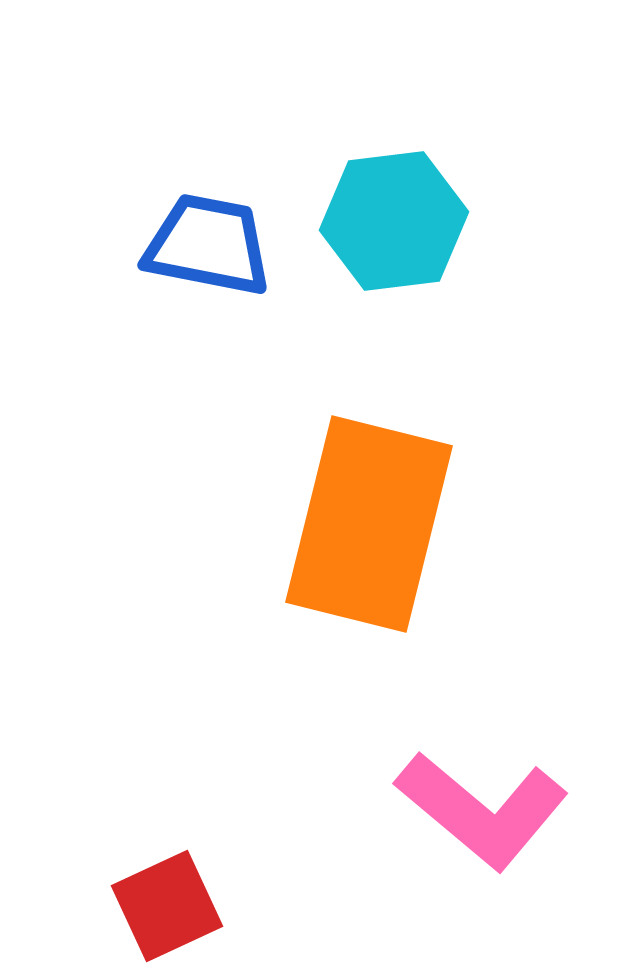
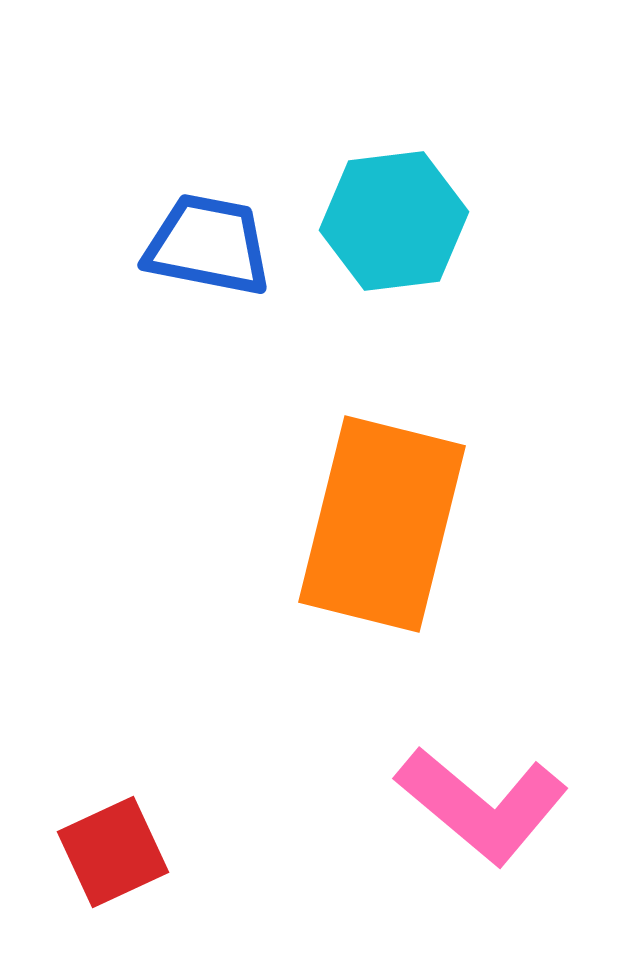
orange rectangle: moved 13 px right
pink L-shape: moved 5 px up
red square: moved 54 px left, 54 px up
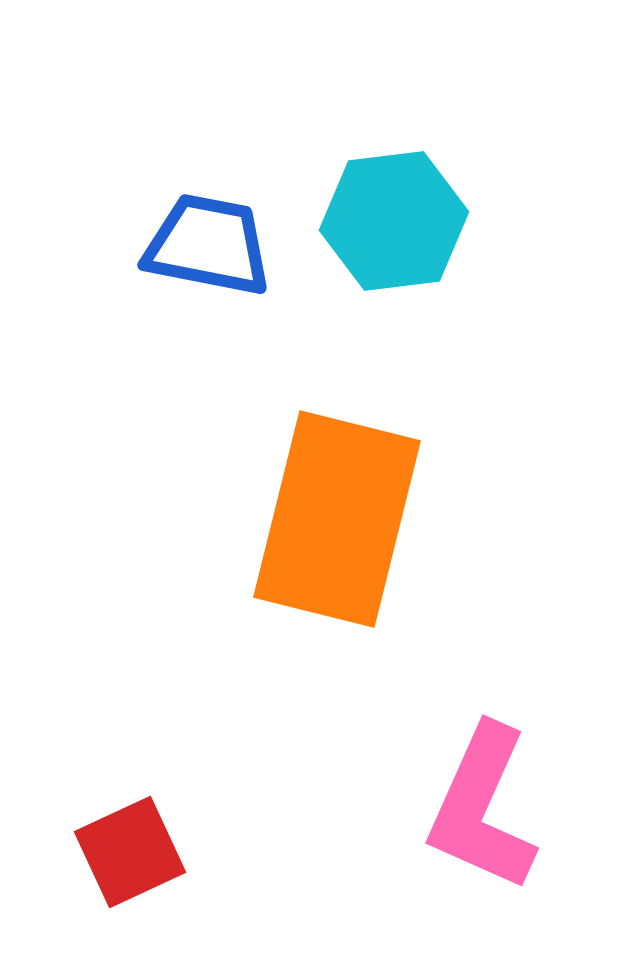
orange rectangle: moved 45 px left, 5 px up
pink L-shape: moved 3 px down; rotated 74 degrees clockwise
red square: moved 17 px right
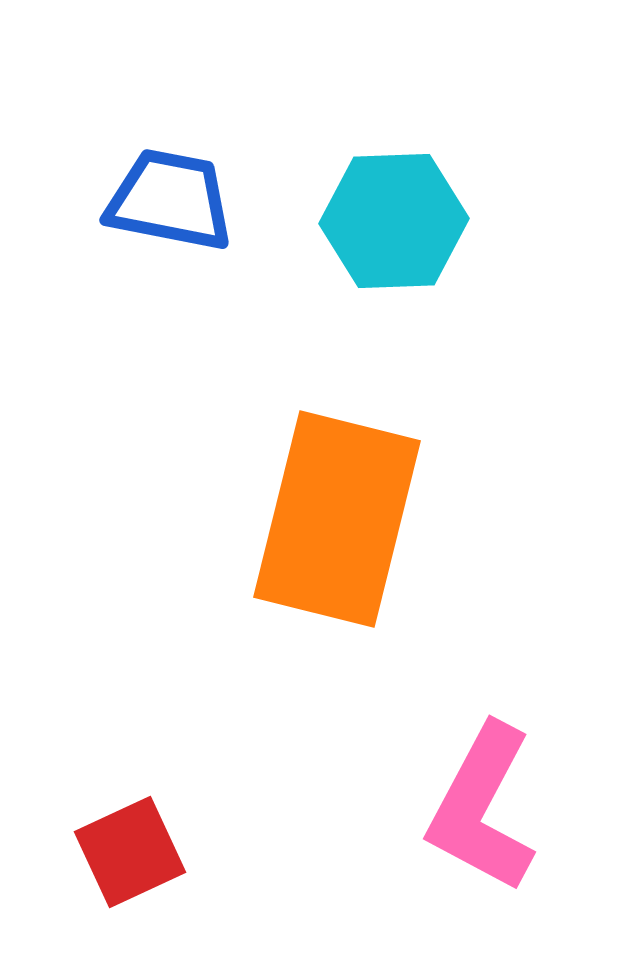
cyan hexagon: rotated 5 degrees clockwise
blue trapezoid: moved 38 px left, 45 px up
pink L-shape: rotated 4 degrees clockwise
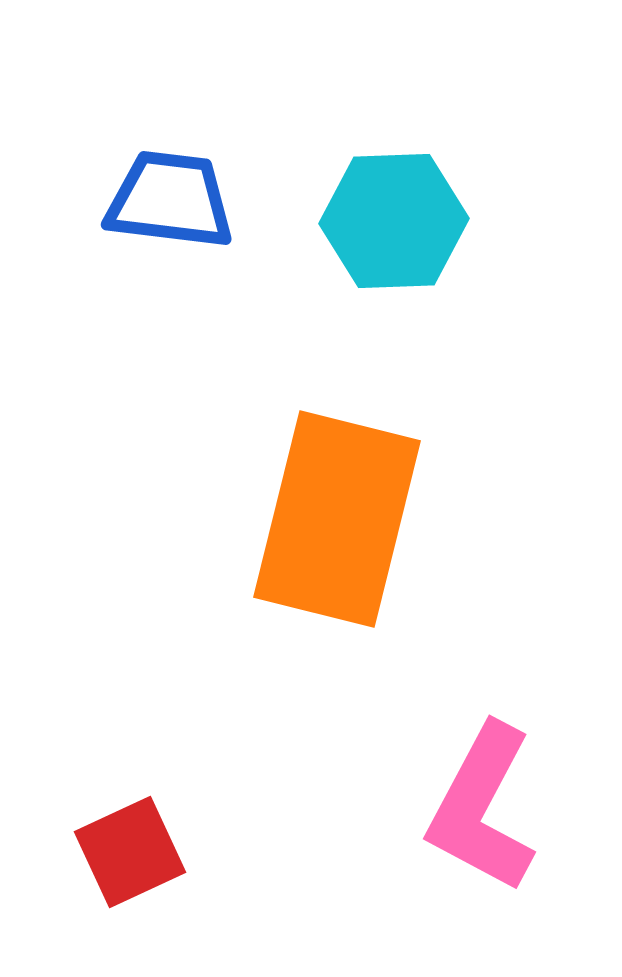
blue trapezoid: rotated 4 degrees counterclockwise
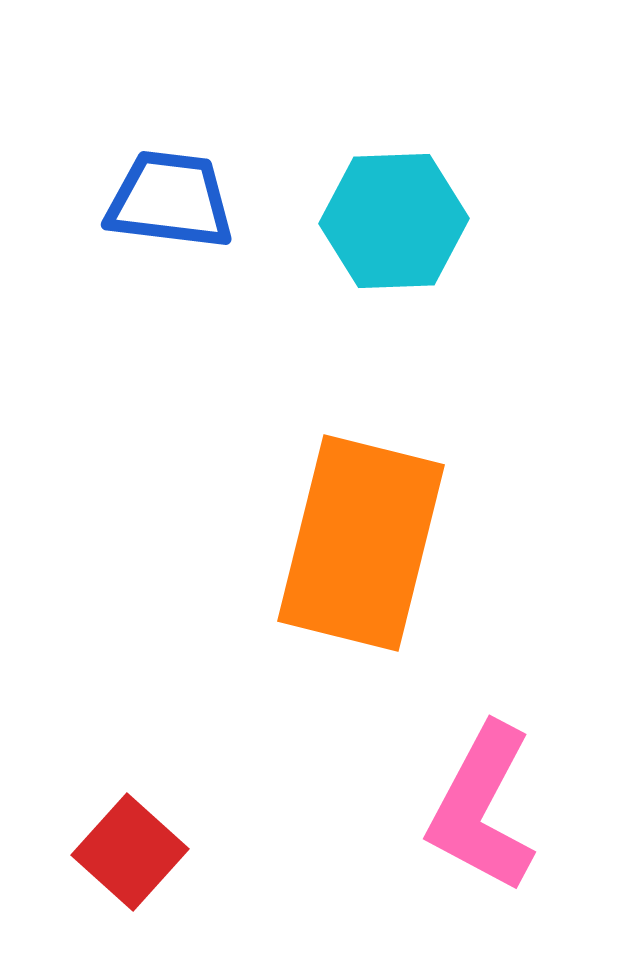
orange rectangle: moved 24 px right, 24 px down
red square: rotated 23 degrees counterclockwise
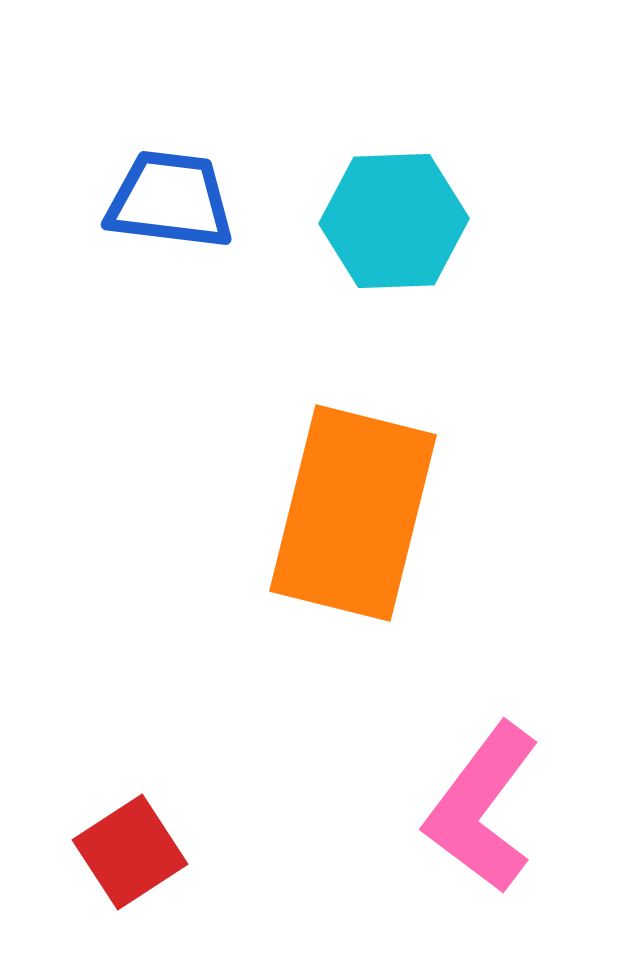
orange rectangle: moved 8 px left, 30 px up
pink L-shape: rotated 9 degrees clockwise
red square: rotated 15 degrees clockwise
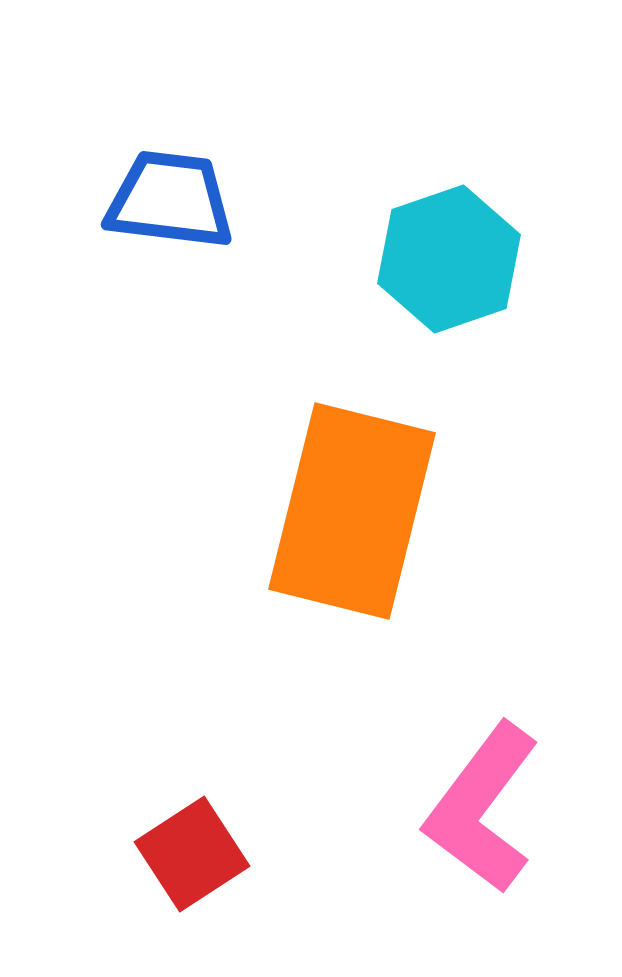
cyan hexagon: moved 55 px right, 38 px down; rotated 17 degrees counterclockwise
orange rectangle: moved 1 px left, 2 px up
red square: moved 62 px right, 2 px down
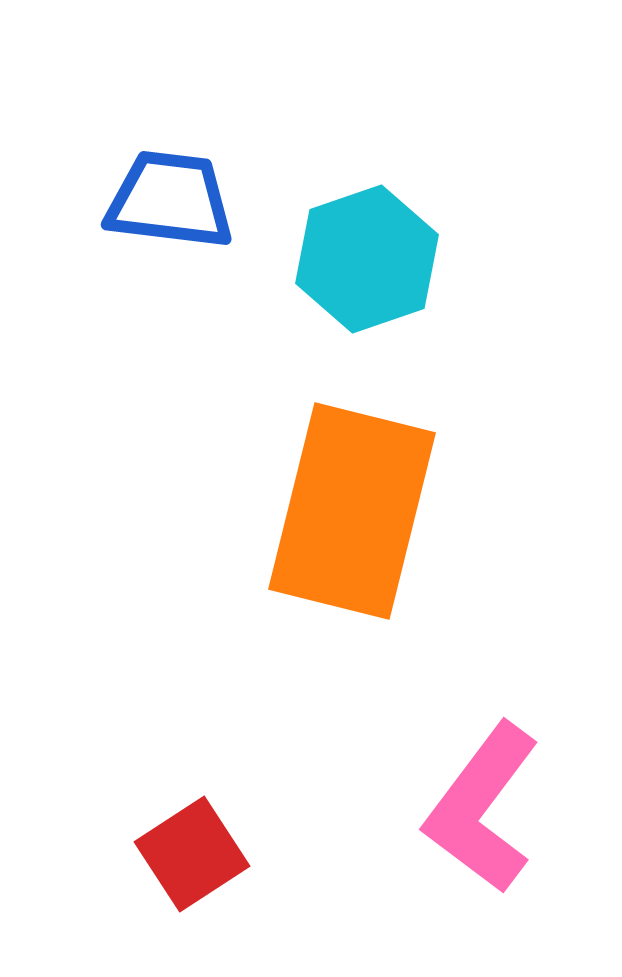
cyan hexagon: moved 82 px left
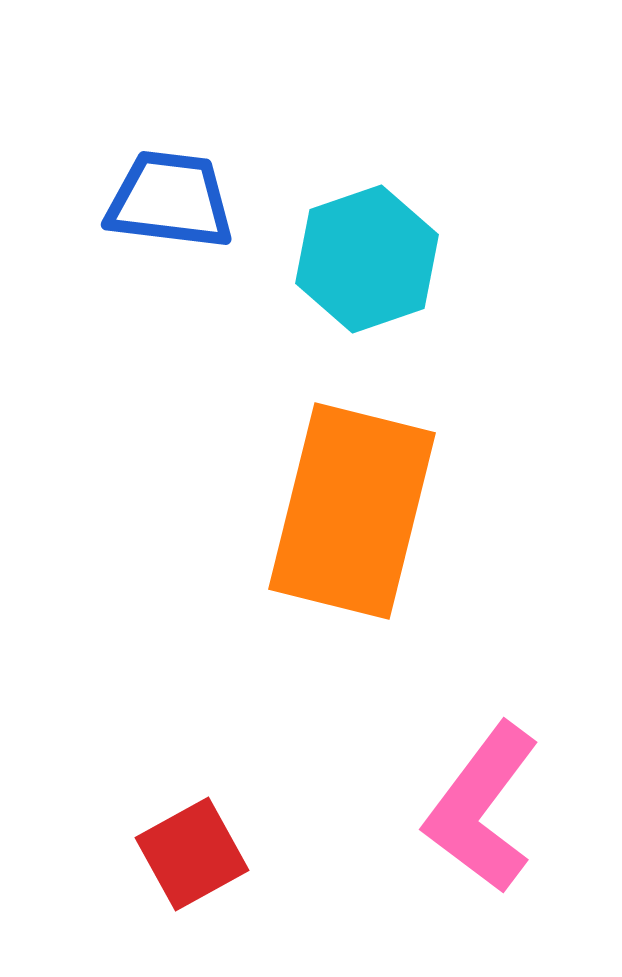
red square: rotated 4 degrees clockwise
